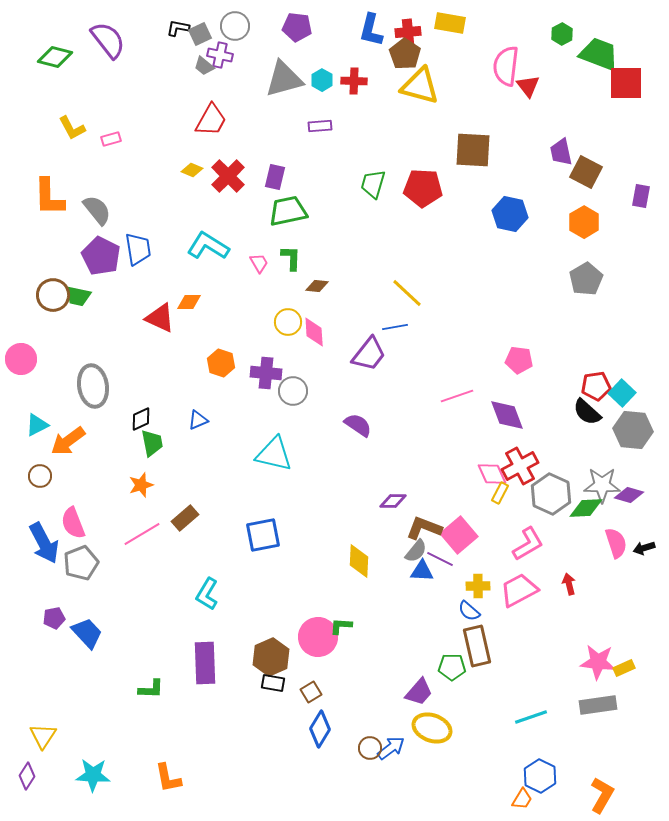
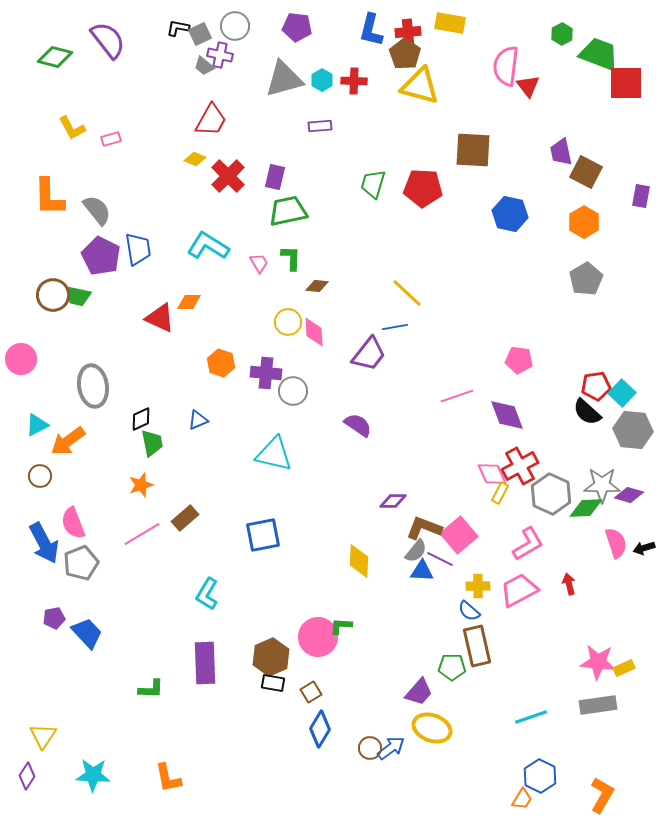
yellow diamond at (192, 170): moved 3 px right, 11 px up
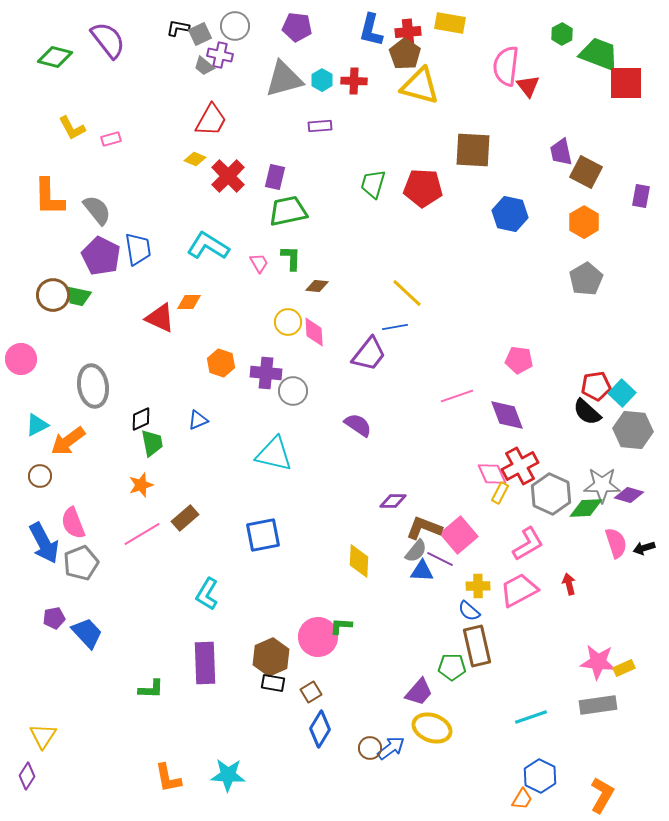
cyan star at (93, 775): moved 135 px right
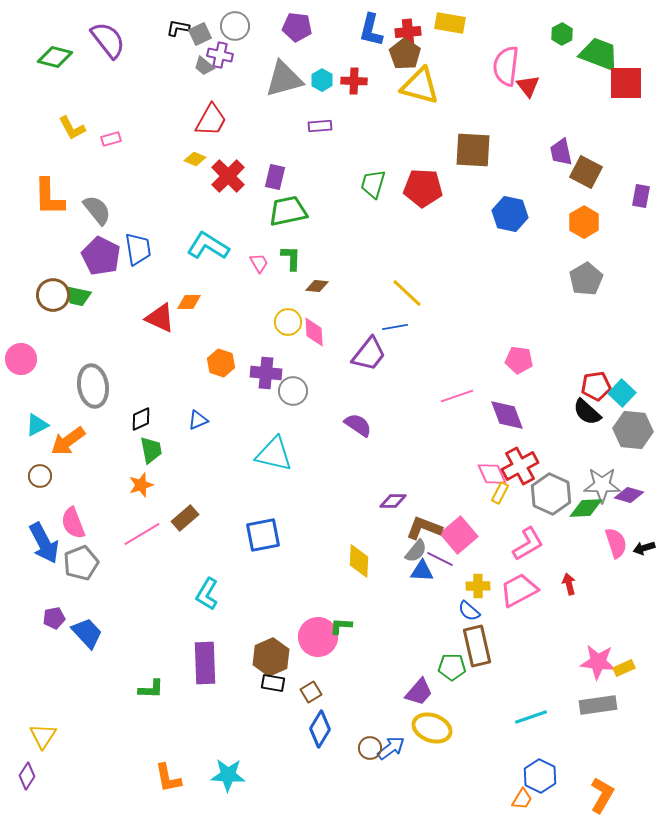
green trapezoid at (152, 443): moved 1 px left, 7 px down
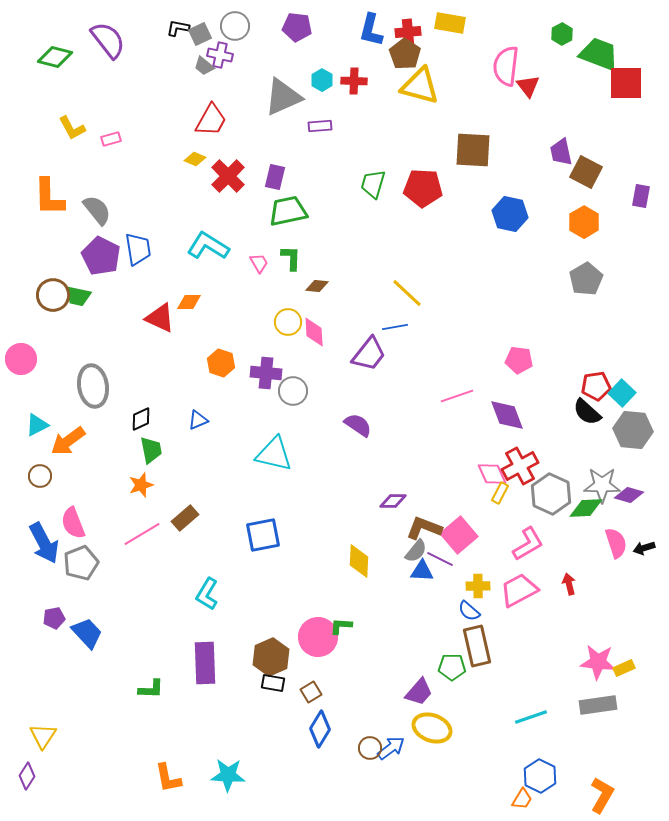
gray triangle at (284, 79): moved 1 px left, 18 px down; rotated 9 degrees counterclockwise
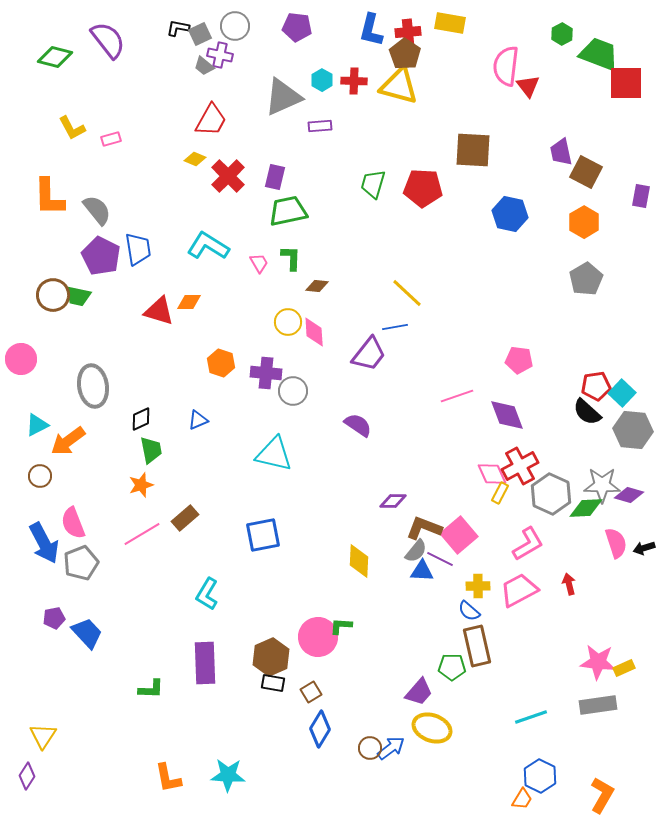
yellow triangle at (420, 86): moved 21 px left
red triangle at (160, 318): moved 1 px left, 7 px up; rotated 8 degrees counterclockwise
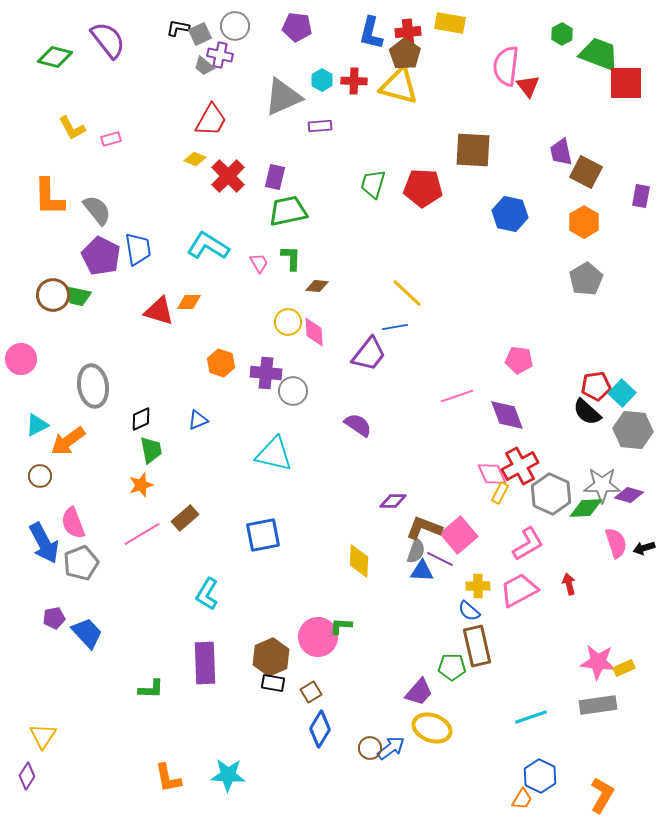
blue L-shape at (371, 30): moved 3 px down
gray semicircle at (416, 551): rotated 20 degrees counterclockwise
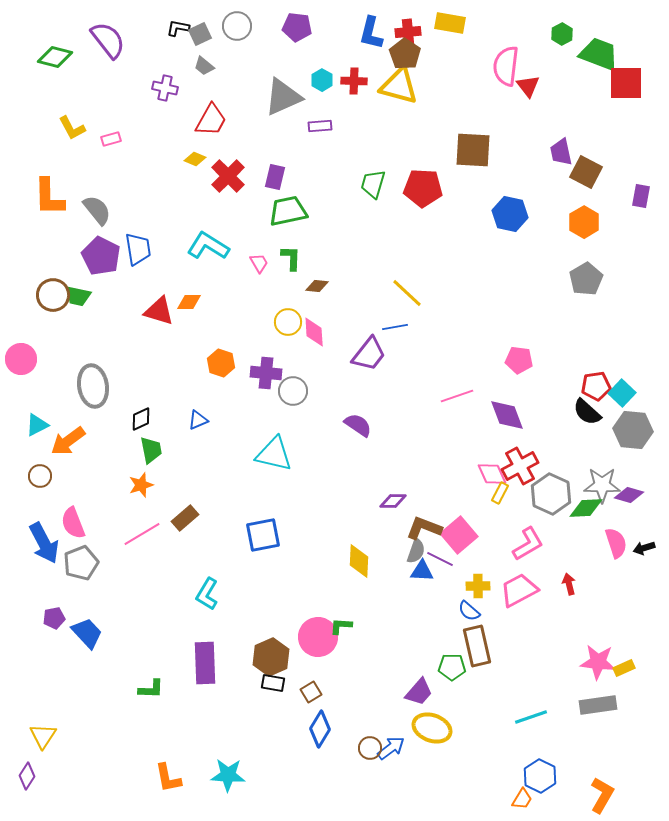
gray circle at (235, 26): moved 2 px right
purple cross at (220, 55): moved 55 px left, 33 px down
